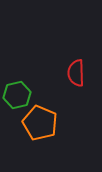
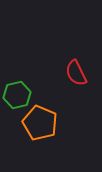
red semicircle: rotated 24 degrees counterclockwise
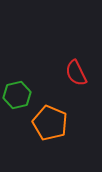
orange pentagon: moved 10 px right
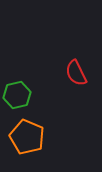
orange pentagon: moved 23 px left, 14 px down
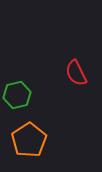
orange pentagon: moved 2 px right, 3 px down; rotated 16 degrees clockwise
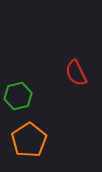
green hexagon: moved 1 px right, 1 px down
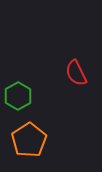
green hexagon: rotated 16 degrees counterclockwise
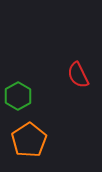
red semicircle: moved 2 px right, 2 px down
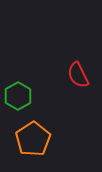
orange pentagon: moved 4 px right, 1 px up
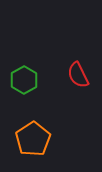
green hexagon: moved 6 px right, 16 px up
